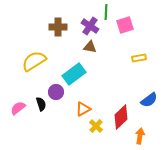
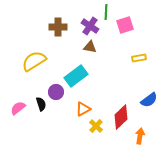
cyan rectangle: moved 2 px right, 2 px down
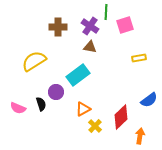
cyan rectangle: moved 2 px right, 1 px up
pink semicircle: rotated 119 degrees counterclockwise
yellow cross: moved 1 px left
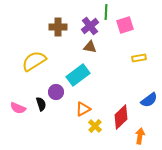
purple cross: rotated 18 degrees clockwise
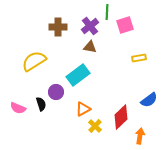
green line: moved 1 px right
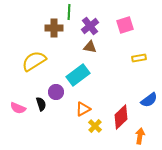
green line: moved 38 px left
brown cross: moved 4 px left, 1 px down
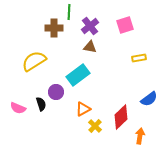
blue semicircle: moved 1 px up
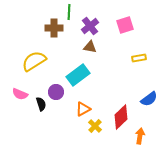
pink semicircle: moved 2 px right, 14 px up
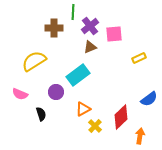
green line: moved 4 px right
pink square: moved 11 px left, 9 px down; rotated 12 degrees clockwise
brown triangle: rotated 32 degrees counterclockwise
yellow rectangle: rotated 16 degrees counterclockwise
black semicircle: moved 10 px down
